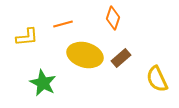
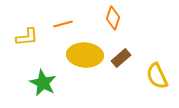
yellow ellipse: rotated 12 degrees counterclockwise
yellow semicircle: moved 3 px up
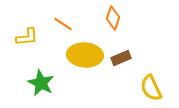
orange line: rotated 48 degrees clockwise
brown rectangle: rotated 18 degrees clockwise
yellow semicircle: moved 6 px left, 12 px down
green star: moved 2 px left
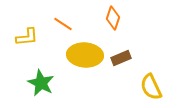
yellow semicircle: moved 1 px up
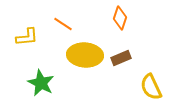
orange diamond: moved 7 px right
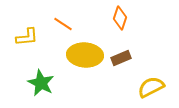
yellow semicircle: rotated 88 degrees clockwise
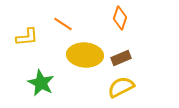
yellow semicircle: moved 30 px left
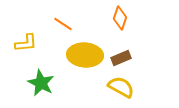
yellow L-shape: moved 1 px left, 6 px down
yellow semicircle: rotated 56 degrees clockwise
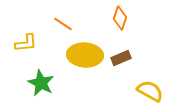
yellow semicircle: moved 29 px right, 4 px down
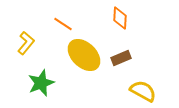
orange diamond: rotated 15 degrees counterclockwise
yellow L-shape: rotated 45 degrees counterclockwise
yellow ellipse: moved 1 px left; rotated 40 degrees clockwise
green star: rotated 24 degrees clockwise
yellow semicircle: moved 7 px left
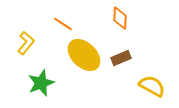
yellow semicircle: moved 9 px right, 5 px up
